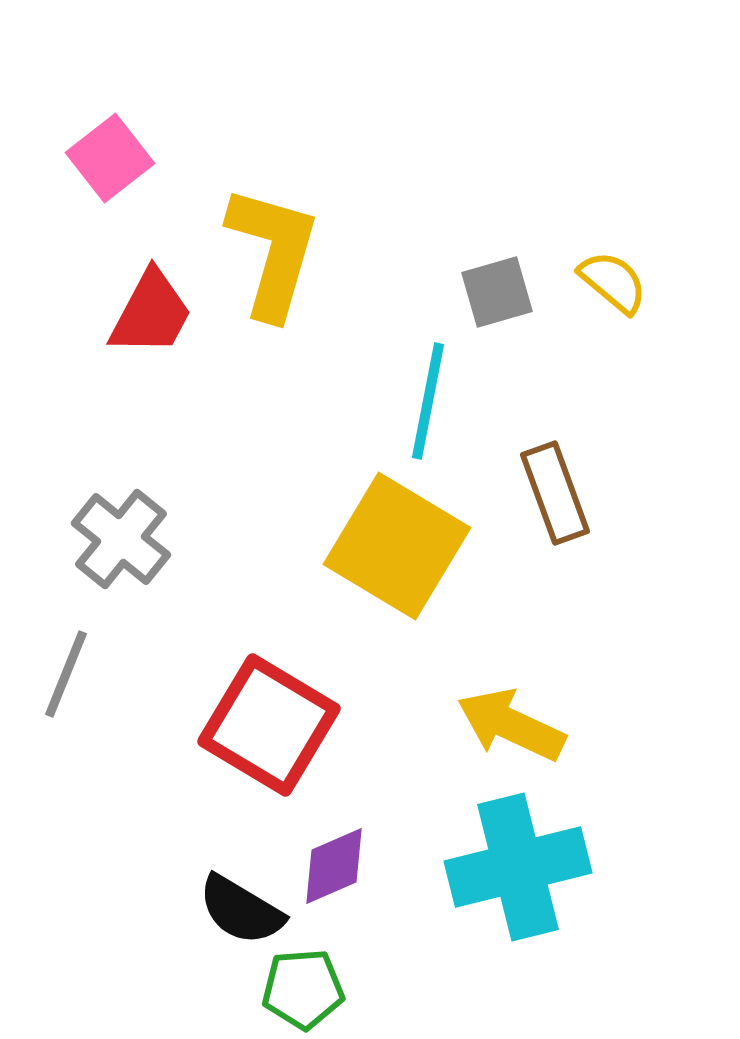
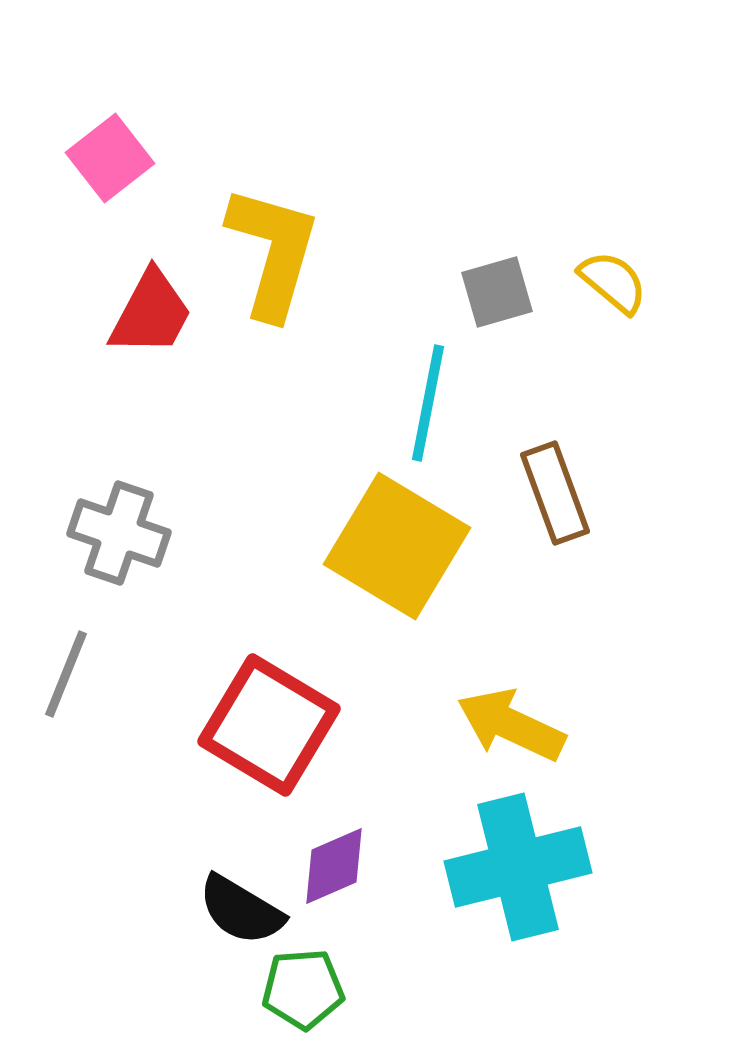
cyan line: moved 2 px down
gray cross: moved 2 px left, 6 px up; rotated 20 degrees counterclockwise
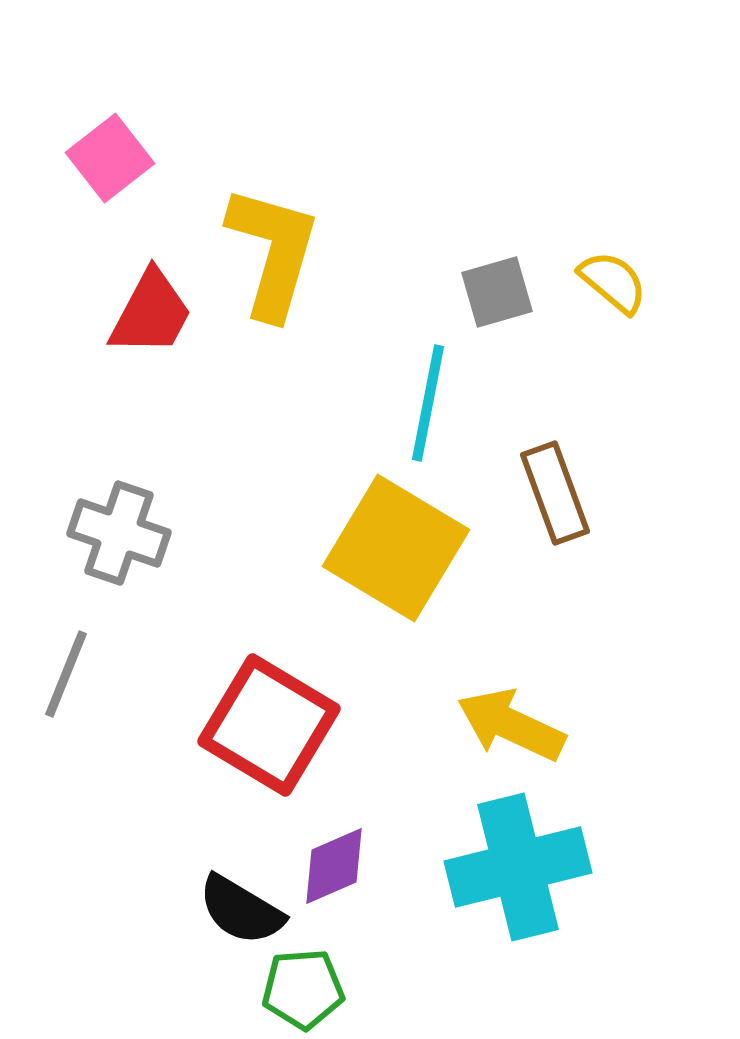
yellow square: moved 1 px left, 2 px down
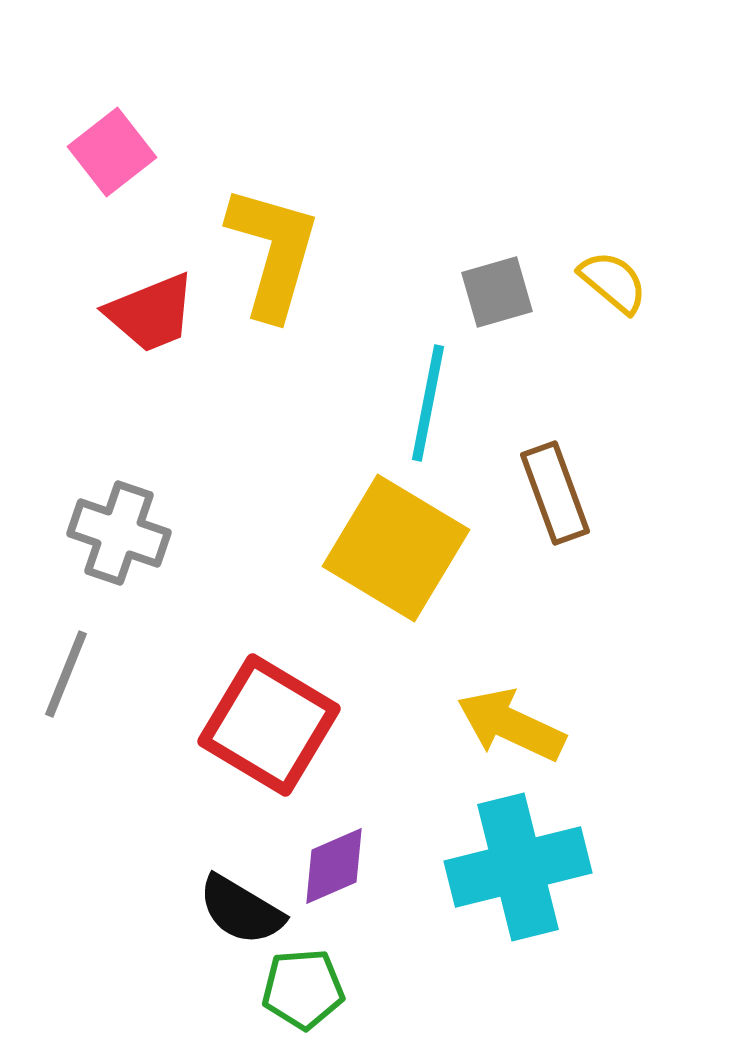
pink square: moved 2 px right, 6 px up
red trapezoid: rotated 40 degrees clockwise
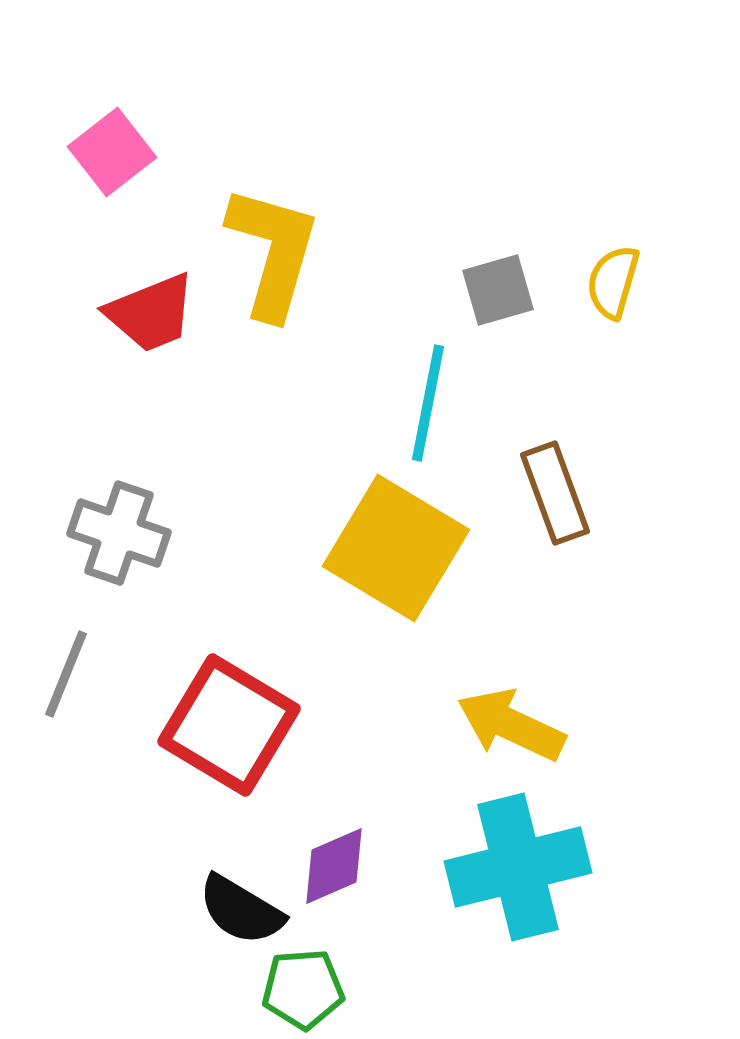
yellow semicircle: rotated 114 degrees counterclockwise
gray square: moved 1 px right, 2 px up
red square: moved 40 px left
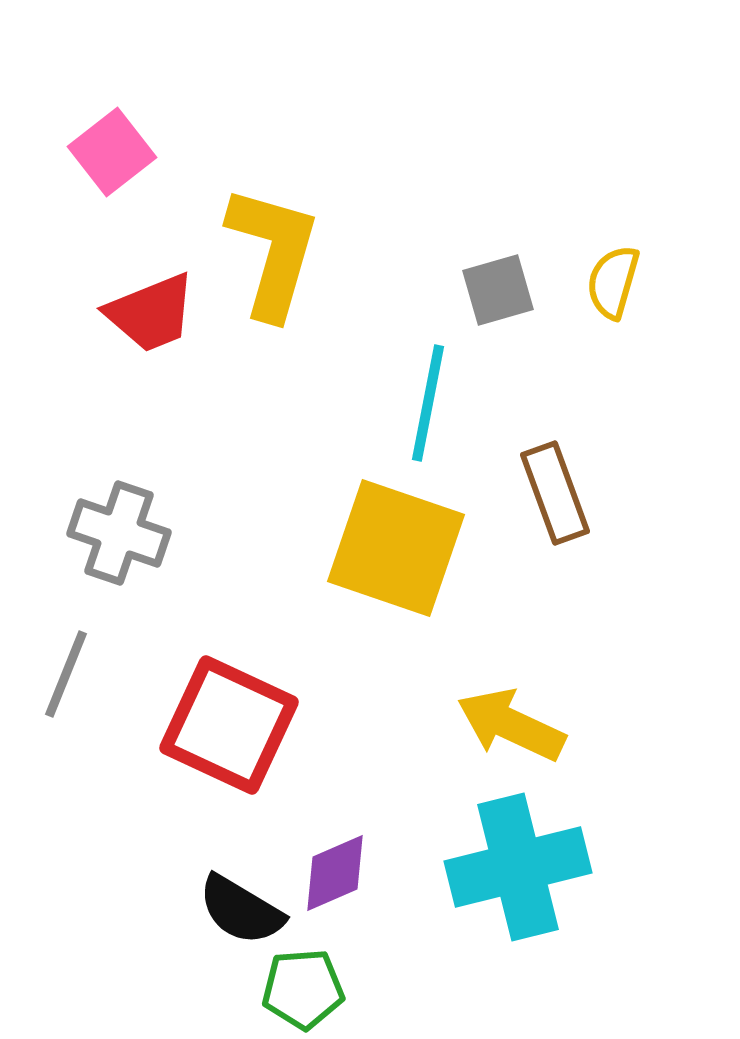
yellow square: rotated 12 degrees counterclockwise
red square: rotated 6 degrees counterclockwise
purple diamond: moved 1 px right, 7 px down
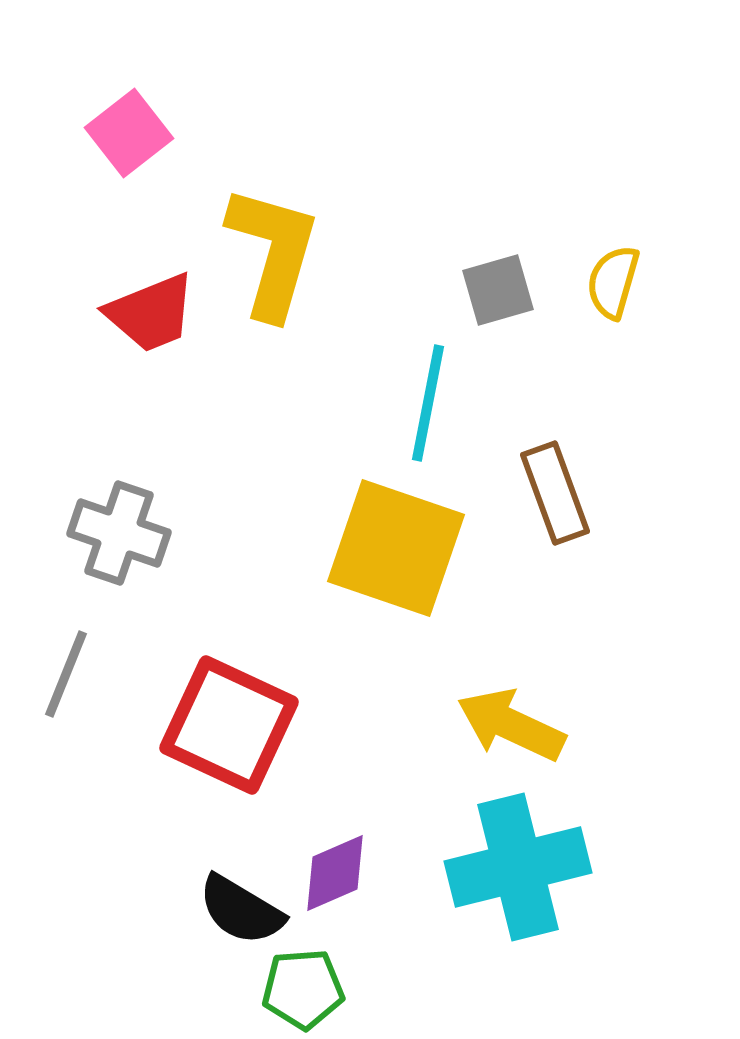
pink square: moved 17 px right, 19 px up
